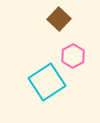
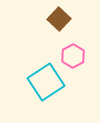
cyan square: moved 1 px left
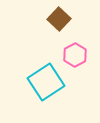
pink hexagon: moved 2 px right, 1 px up
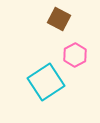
brown square: rotated 15 degrees counterclockwise
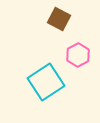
pink hexagon: moved 3 px right
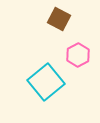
cyan square: rotated 6 degrees counterclockwise
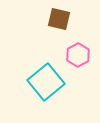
brown square: rotated 15 degrees counterclockwise
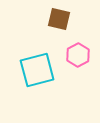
cyan square: moved 9 px left, 12 px up; rotated 24 degrees clockwise
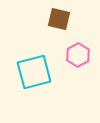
cyan square: moved 3 px left, 2 px down
